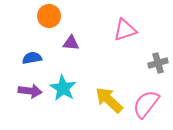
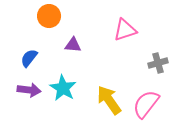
purple triangle: moved 2 px right, 2 px down
blue semicircle: moved 3 px left; rotated 42 degrees counterclockwise
purple arrow: moved 1 px left, 1 px up
yellow arrow: rotated 12 degrees clockwise
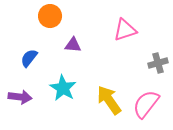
orange circle: moved 1 px right
purple arrow: moved 9 px left, 7 px down
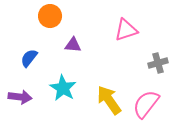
pink triangle: moved 1 px right
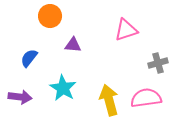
yellow arrow: rotated 20 degrees clockwise
pink semicircle: moved 6 px up; rotated 44 degrees clockwise
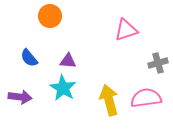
purple triangle: moved 5 px left, 16 px down
blue semicircle: rotated 78 degrees counterclockwise
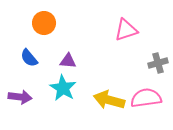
orange circle: moved 6 px left, 7 px down
yellow arrow: rotated 60 degrees counterclockwise
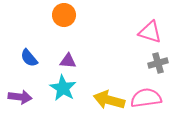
orange circle: moved 20 px right, 8 px up
pink triangle: moved 24 px right, 2 px down; rotated 35 degrees clockwise
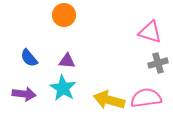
purple triangle: moved 1 px left
purple arrow: moved 4 px right, 3 px up
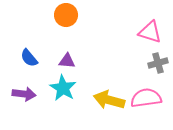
orange circle: moved 2 px right
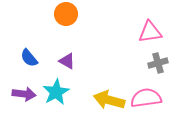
orange circle: moved 1 px up
pink triangle: rotated 25 degrees counterclockwise
purple triangle: rotated 24 degrees clockwise
cyan star: moved 7 px left, 4 px down; rotated 12 degrees clockwise
